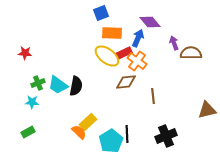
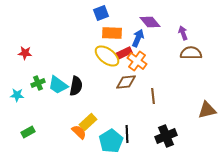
purple arrow: moved 9 px right, 10 px up
cyan star: moved 15 px left, 7 px up
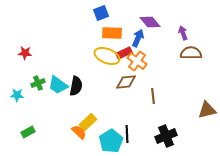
yellow ellipse: rotated 15 degrees counterclockwise
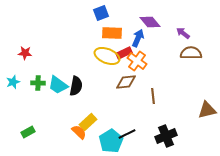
purple arrow: rotated 32 degrees counterclockwise
green cross: rotated 24 degrees clockwise
cyan star: moved 4 px left, 13 px up; rotated 24 degrees counterclockwise
black line: rotated 66 degrees clockwise
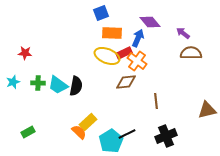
brown line: moved 3 px right, 5 px down
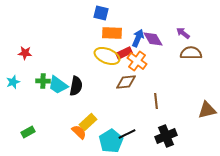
blue square: rotated 35 degrees clockwise
purple diamond: moved 3 px right, 17 px down; rotated 10 degrees clockwise
green cross: moved 5 px right, 2 px up
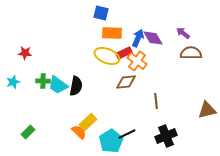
purple diamond: moved 1 px up
green rectangle: rotated 16 degrees counterclockwise
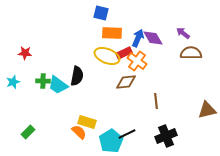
black semicircle: moved 1 px right, 10 px up
yellow rectangle: moved 1 px left; rotated 60 degrees clockwise
